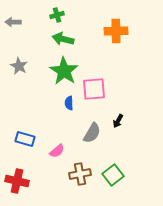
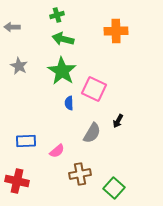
gray arrow: moved 1 px left, 5 px down
green star: moved 2 px left
pink square: rotated 30 degrees clockwise
blue rectangle: moved 1 px right, 2 px down; rotated 18 degrees counterclockwise
green square: moved 1 px right, 13 px down; rotated 10 degrees counterclockwise
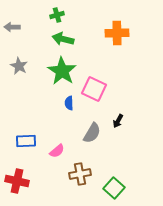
orange cross: moved 1 px right, 2 px down
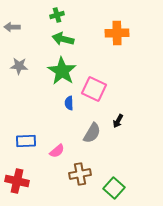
gray star: rotated 24 degrees counterclockwise
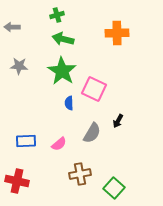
pink semicircle: moved 2 px right, 7 px up
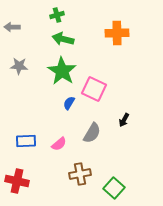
blue semicircle: rotated 32 degrees clockwise
black arrow: moved 6 px right, 1 px up
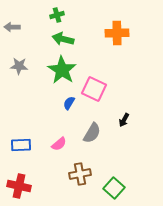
green star: moved 1 px up
blue rectangle: moved 5 px left, 4 px down
red cross: moved 2 px right, 5 px down
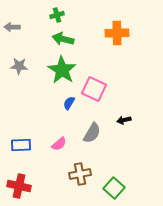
black arrow: rotated 48 degrees clockwise
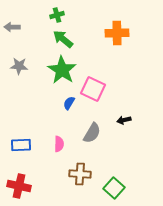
green arrow: rotated 25 degrees clockwise
pink square: moved 1 px left
pink semicircle: rotated 49 degrees counterclockwise
brown cross: rotated 15 degrees clockwise
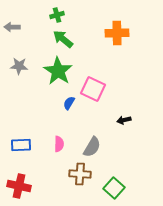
green star: moved 4 px left, 1 px down
gray semicircle: moved 14 px down
